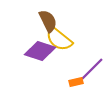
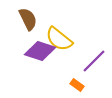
brown semicircle: moved 20 px left, 2 px up
purple line: moved 2 px right, 8 px up
orange rectangle: moved 1 px right, 3 px down; rotated 48 degrees clockwise
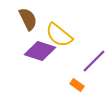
yellow semicircle: moved 4 px up
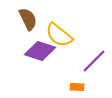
orange rectangle: moved 2 px down; rotated 32 degrees counterclockwise
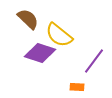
brown semicircle: rotated 20 degrees counterclockwise
purple diamond: moved 2 px down
purple line: rotated 8 degrees counterclockwise
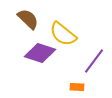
yellow semicircle: moved 4 px right, 1 px up
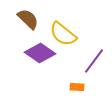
purple diamond: rotated 16 degrees clockwise
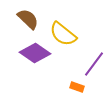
purple diamond: moved 5 px left
purple line: moved 3 px down
orange rectangle: rotated 16 degrees clockwise
